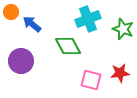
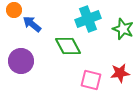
orange circle: moved 3 px right, 2 px up
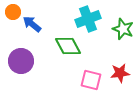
orange circle: moved 1 px left, 2 px down
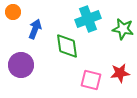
blue arrow: moved 3 px right, 5 px down; rotated 72 degrees clockwise
green star: rotated 10 degrees counterclockwise
green diamond: moved 1 px left; rotated 20 degrees clockwise
purple circle: moved 4 px down
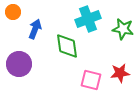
purple circle: moved 2 px left, 1 px up
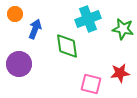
orange circle: moved 2 px right, 2 px down
pink square: moved 4 px down
